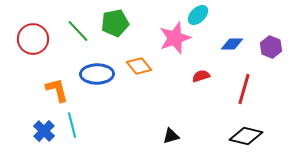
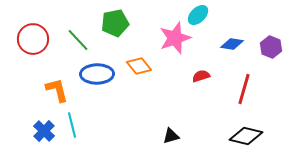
green line: moved 9 px down
blue diamond: rotated 10 degrees clockwise
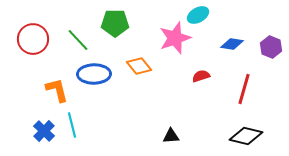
cyan ellipse: rotated 15 degrees clockwise
green pentagon: rotated 12 degrees clockwise
blue ellipse: moved 3 px left
black triangle: rotated 12 degrees clockwise
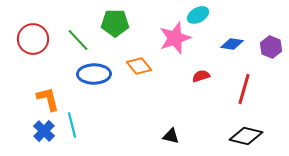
orange L-shape: moved 9 px left, 9 px down
black triangle: rotated 18 degrees clockwise
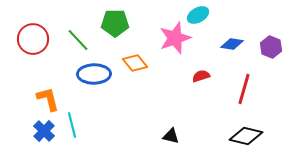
orange diamond: moved 4 px left, 3 px up
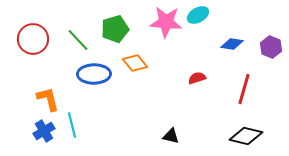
green pentagon: moved 6 px down; rotated 16 degrees counterclockwise
pink star: moved 9 px left, 16 px up; rotated 24 degrees clockwise
red semicircle: moved 4 px left, 2 px down
blue cross: rotated 15 degrees clockwise
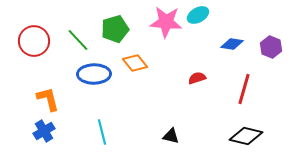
red circle: moved 1 px right, 2 px down
cyan line: moved 30 px right, 7 px down
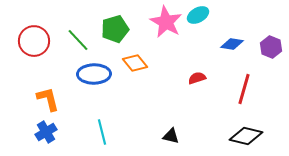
pink star: rotated 24 degrees clockwise
blue cross: moved 2 px right, 1 px down
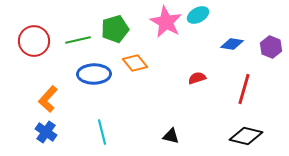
green line: rotated 60 degrees counterclockwise
orange L-shape: rotated 124 degrees counterclockwise
blue cross: rotated 25 degrees counterclockwise
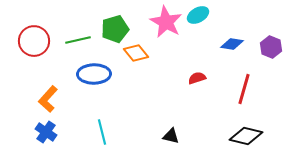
orange diamond: moved 1 px right, 10 px up
